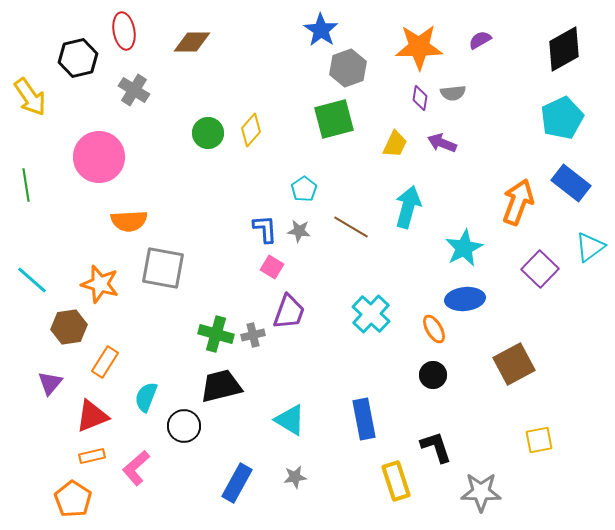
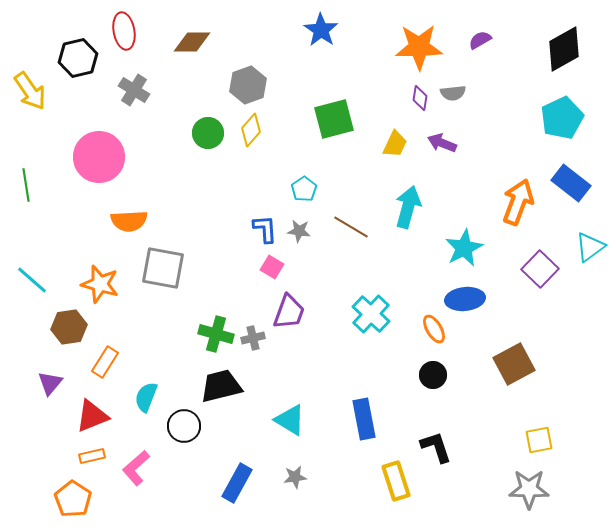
gray hexagon at (348, 68): moved 100 px left, 17 px down
yellow arrow at (30, 97): moved 6 px up
gray cross at (253, 335): moved 3 px down
gray star at (481, 492): moved 48 px right, 3 px up
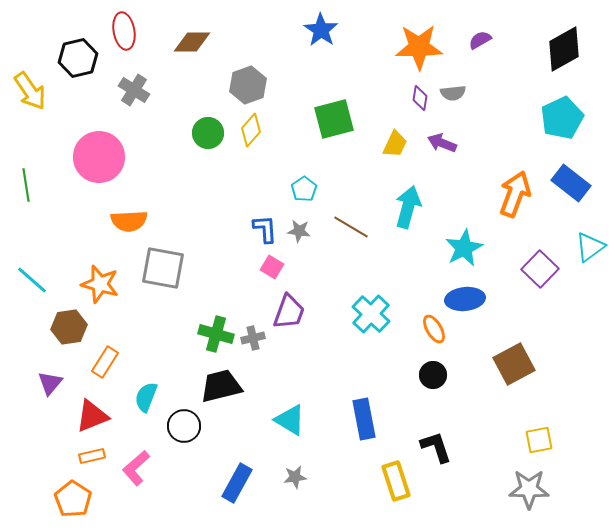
orange arrow at (518, 202): moved 3 px left, 8 px up
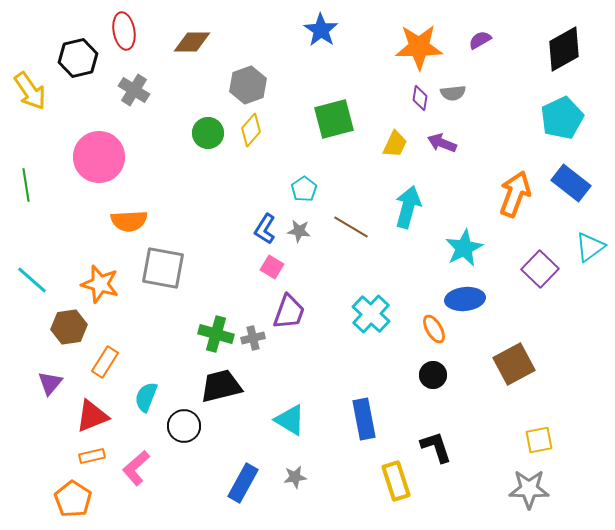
blue L-shape at (265, 229): rotated 144 degrees counterclockwise
blue rectangle at (237, 483): moved 6 px right
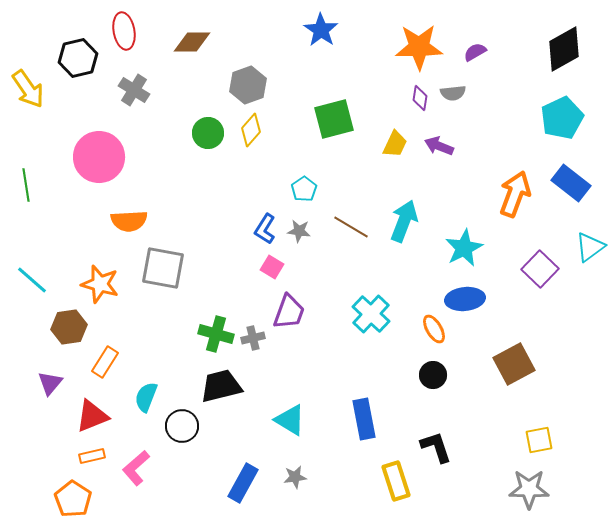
purple semicircle at (480, 40): moved 5 px left, 12 px down
yellow arrow at (30, 91): moved 2 px left, 2 px up
purple arrow at (442, 143): moved 3 px left, 3 px down
cyan arrow at (408, 207): moved 4 px left, 14 px down; rotated 6 degrees clockwise
black circle at (184, 426): moved 2 px left
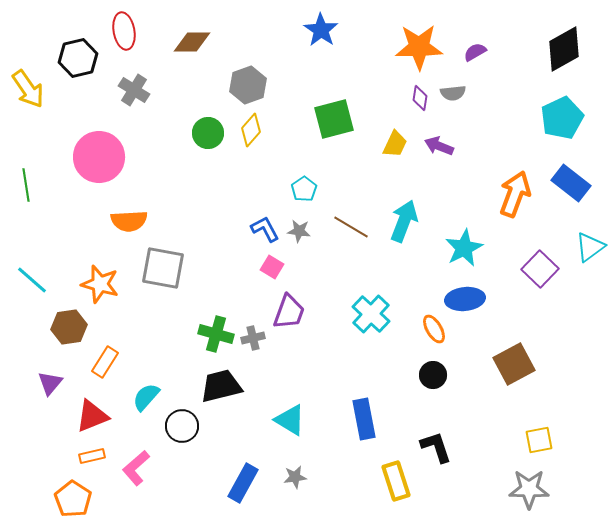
blue L-shape at (265, 229): rotated 120 degrees clockwise
cyan semicircle at (146, 397): rotated 20 degrees clockwise
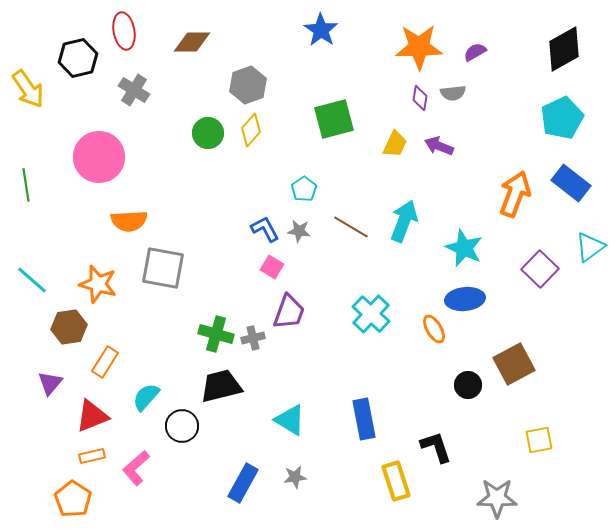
cyan star at (464, 248): rotated 21 degrees counterclockwise
orange star at (100, 284): moved 2 px left
black circle at (433, 375): moved 35 px right, 10 px down
gray star at (529, 489): moved 32 px left, 9 px down
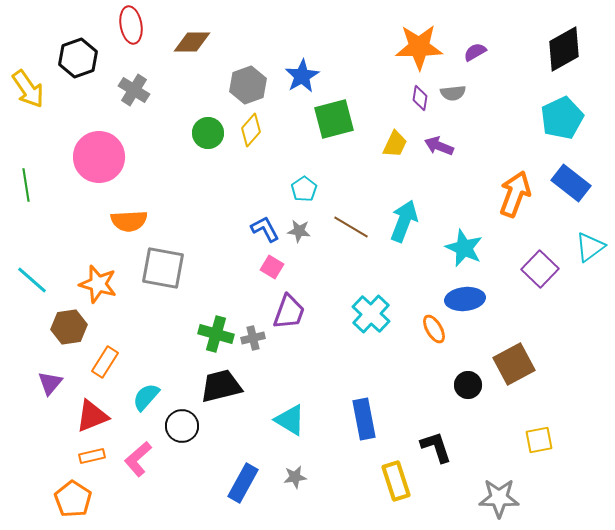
blue star at (321, 30): moved 19 px left, 46 px down; rotated 8 degrees clockwise
red ellipse at (124, 31): moved 7 px right, 6 px up
black hexagon at (78, 58): rotated 6 degrees counterclockwise
pink L-shape at (136, 468): moved 2 px right, 9 px up
gray star at (497, 498): moved 2 px right
